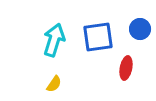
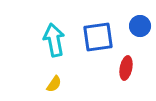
blue circle: moved 3 px up
cyan arrow: rotated 28 degrees counterclockwise
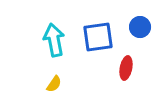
blue circle: moved 1 px down
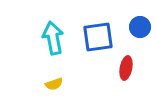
cyan arrow: moved 1 px left, 2 px up
yellow semicircle: rotated 36 degrees clockwise
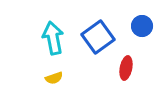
blue circle: moved 2 px right, 1 px up
blue square: rotated 28 degrees counterclockwise
yellow semicircle: moved 6 px up
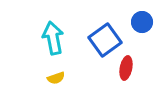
blue circle: moved 4 px up
blue square: moved 7 px right, 3 px down
yellow semicircle: moved 2 px right
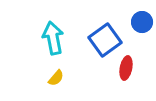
yellow semicircle: rotated 30 degrees counterclockwise
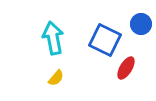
blue circle: moved 1 px left, 2 px down
blue square: rotated 28 degrees counterclockwise
red ellipse: rotated 20 degrees clockwise
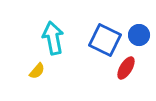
blue circle: moved 2 px left, 11 px down
yellow semicircle: moved 19 px left, 7 px up
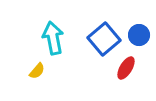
blue square: moved 1 px left, 1 px up; rotated 24 degrees clockwise
